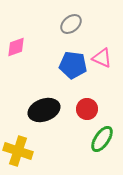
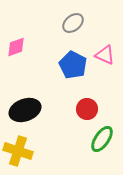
gray ellipse: moved 2 px right, 1 px up
pink triangle: moved 3 px right, 3 px up
blue pentagon: rotated 20 degrees clockwise
black ellipse: moved 19 px left
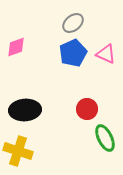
pink triangle: moved 1 px right, 1 px up
blue pentagon: moved 12 px up; rotated 20 degrees clockwise
black ellipse: rotated 16 degrees clockwise
green ellipse: moved 3 px right, 1 px up; rotated 60 degrees counterclockwise
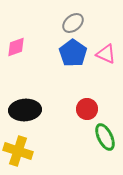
blue pentagon: rotated 12 degrees counterclockwise
green ellipse: moved 1 px up
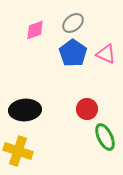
pink diamond: moved 19 px right, 17 px up
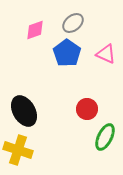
blue pentagon: moved 6 px left
black ellipse: moved 1 px left, 1 px down; rotated 64 degrees clockwise
green ellipse: rotated 52 degrees clockwise
yellow cross: moved 1 px up
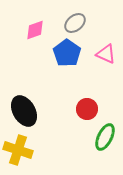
gray ellipse: moved 2 px right
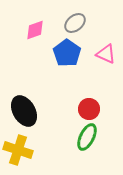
red circle: moved 2 px right
green ellipse: moved 18 px left
